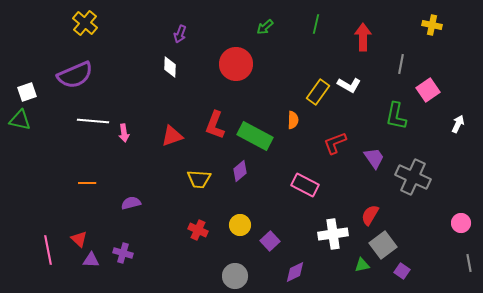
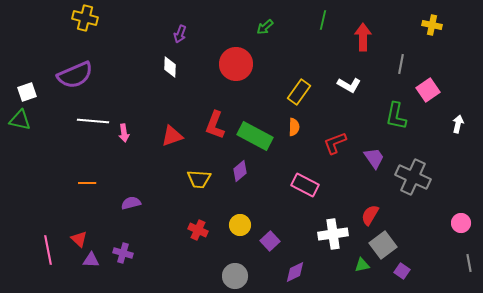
yellow cross at (85, 23): moved 5 px up; rotated 25 degrees counterclockwise
green line at (316, 24): moved 7 px right, 4 px up
yellow rectangle at (318, 92): moved 19 px left
orange semicircle at (293, 120): moved 1 px right, 7 px down
white arrow at (458, 124): rotated 12 degrees counterclockwise
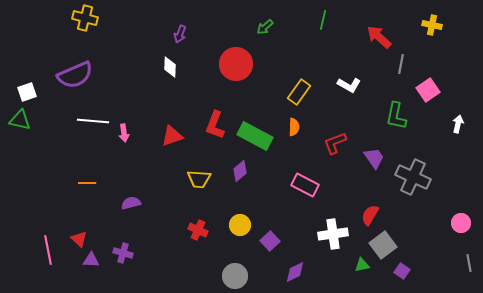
red arrow at (363, 37): moved 16 px right; rotated 48 degrees counterclockwise
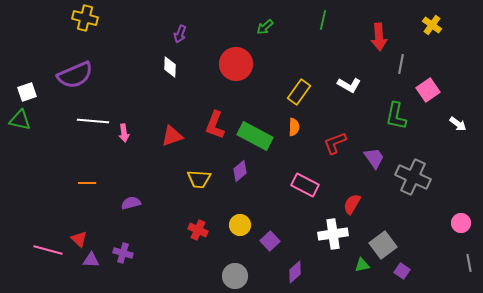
yellow cross at (432, 25): rotated 24 degrees clockwise
red arrow at (379, 37): rotated 136 degrees counterclockwise
white arrow at (458, 124): rotated 114 degrees clockwise
red semicircle at (370, 215): moved 18 px left, 11 px up
pink line at (48, 250): rotated 64 degrees counterclockwise
purple diamond at (295, 272): rotated 15 degrees counterclockwise
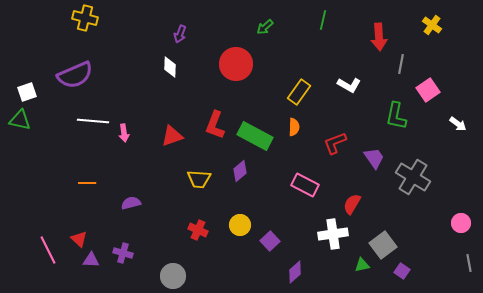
gray cross at (413, 177): rotated 8 degrees clockwise
pink line at (48, 250): rotated 48 degrees clockwise
gray circle at (235, 276): moved 62 px left
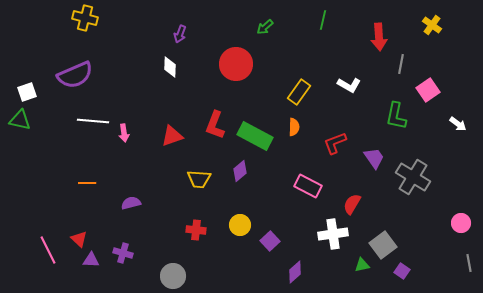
pink rectangle at (305, 185): moved 3 px right, 1 px down
red cross at (198, 230): moved 2 px left; rotated 18 degrees counterclockwise
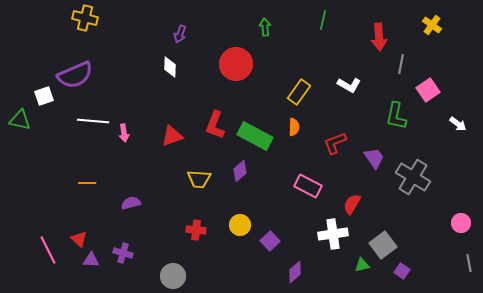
green arrow at (265, 27): rotated 126 degrees clockwise
white square at (27, 92): moved 17 px right, 4 px down
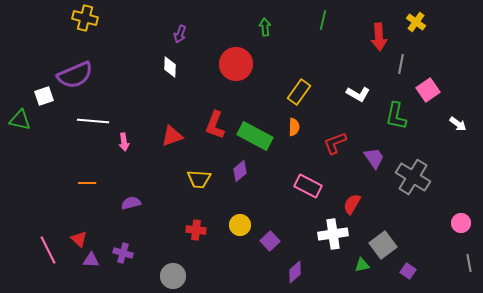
yellow cross at (432, 25): moved 16 px left, 3 px up
white L-shape at (349, 85): moved 9 px right, 9 px down
pink arrow at (124, 133): moved 9 px down
purple square at (402, 271): moved 6 px right
